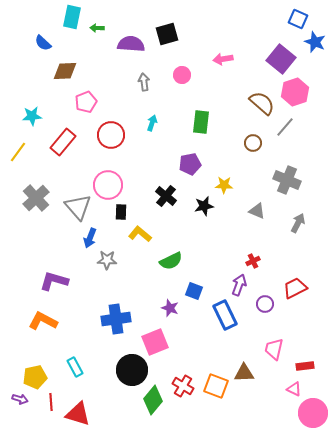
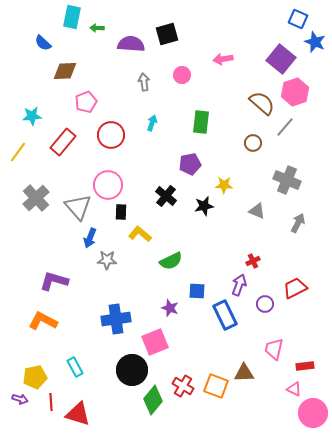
blue square at (194, 291): moved 3 px right; rotated 18 degrees counterclockwise
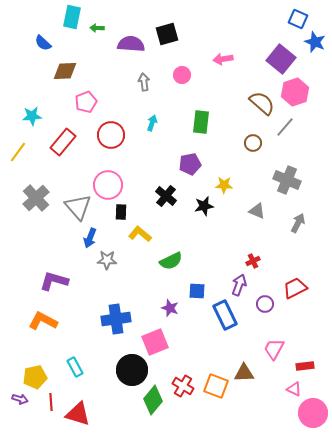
pink trapezoid at (274, 349): rotated 15 degrees clockwise
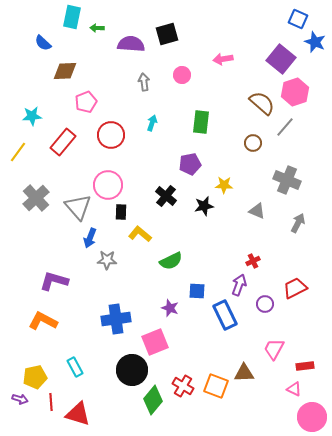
pink circle at (313, 413): moved 1 px left, 4 px down
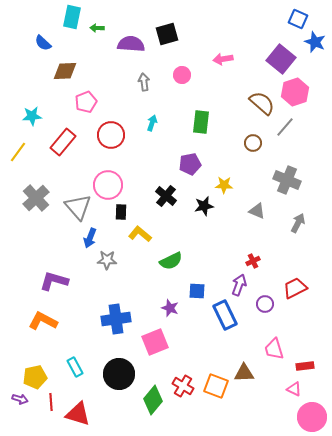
pink trapezoid at (274, 349): rotated 45 degrees counterclockwise
black circle at (132, 370): moved 13 px left, 4 px down
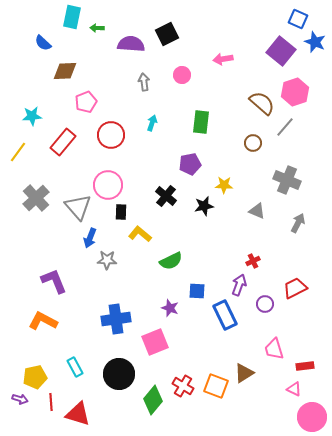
black square at (167, 34): rotated 10 degrees counterclockwise
purple square at (281, 59): moved 8 px up
purple L-shape at (54, 281): rotated 52 degrees clockwise
brown triangle at (244, 373): rotated 30 degrees counterclockwise
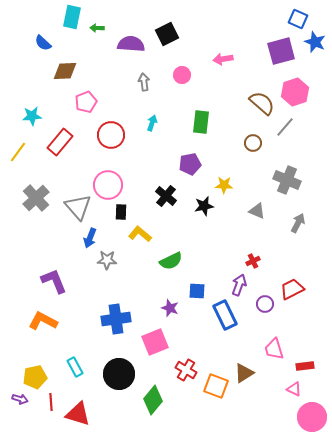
purple square at (281, 51): rotated 36 degrees clockwise
red rectangle at (63, 142): moved 3 px left
red trapezoid at (295, 288): moved 3 px left, 1 px down
red cross at (183, 386): moved 3 px right, 16 px up
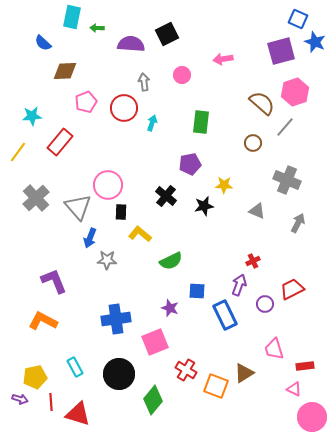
red circle at (111, 135): moved 13 px right, 27 px up
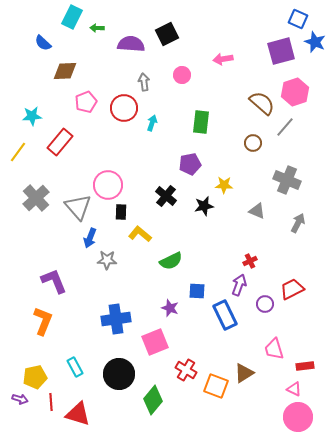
cyan rectangle at (72, 17): rotated 15 degrees clockwise
red cross at (253, 261): moved 3 px left
orange L-shape at (43, 321): rotated 84 degrees clockwise
pink circle at (312, 417): moved 14 px left
